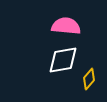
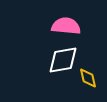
yellow diamond: moved 1 px left, 1 px up; rotated 55 degrees counterclockwise
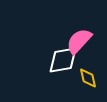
pink semicircle: moved 13 px right, 15 px down; rotated 52 degrees counterclockwise
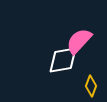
yellow diamond: moved 3 px right, 8 px down; rotated 35 degrees clockwise
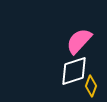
white diamond: moved 11 px right, 11 px down; rotated 8 degrees counterclockwise
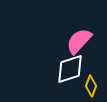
white diamond: moved 4 px left, 2 px up
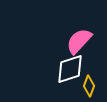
yellow diamond: moved 2 px left
